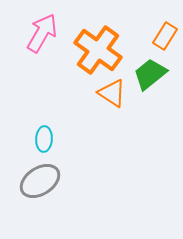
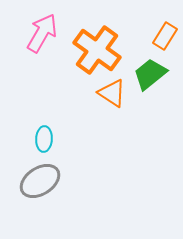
orange cross: moved 1 px left
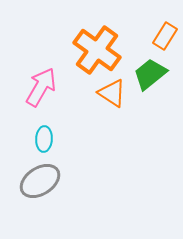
pink arrow: moved 1 px left, 54 px down
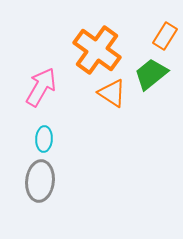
green trapezoid: moved 1 px right
gray ellipse: rotated 51 degrees counterclockwise
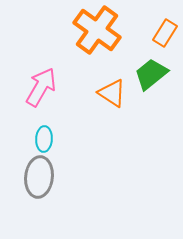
orange rectangle: moved 3 px up
orange cross: moved 20 px up
gray ellipse: moved 1 px left, 4 px up
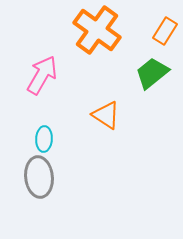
orange rectangle: moved 2 px up
green trapezoid: moved 1 px right, 1 px up
pink arrow: moved 1 px right, 12 px up
orange triangle: moved 6 px left, 22 px down
gray ellipse: rotated 12 degrees counterclockwise
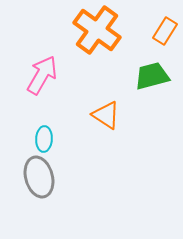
green trapezoid: moved 3 px down; rotated 24 degrees clockwise
gray ellipse: rotated 9 degrees counterclockwise
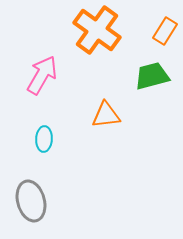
orange triangle: rotated 40 degrees counterclockwise
gray ellipse: moved 8 px left, 24 px down
